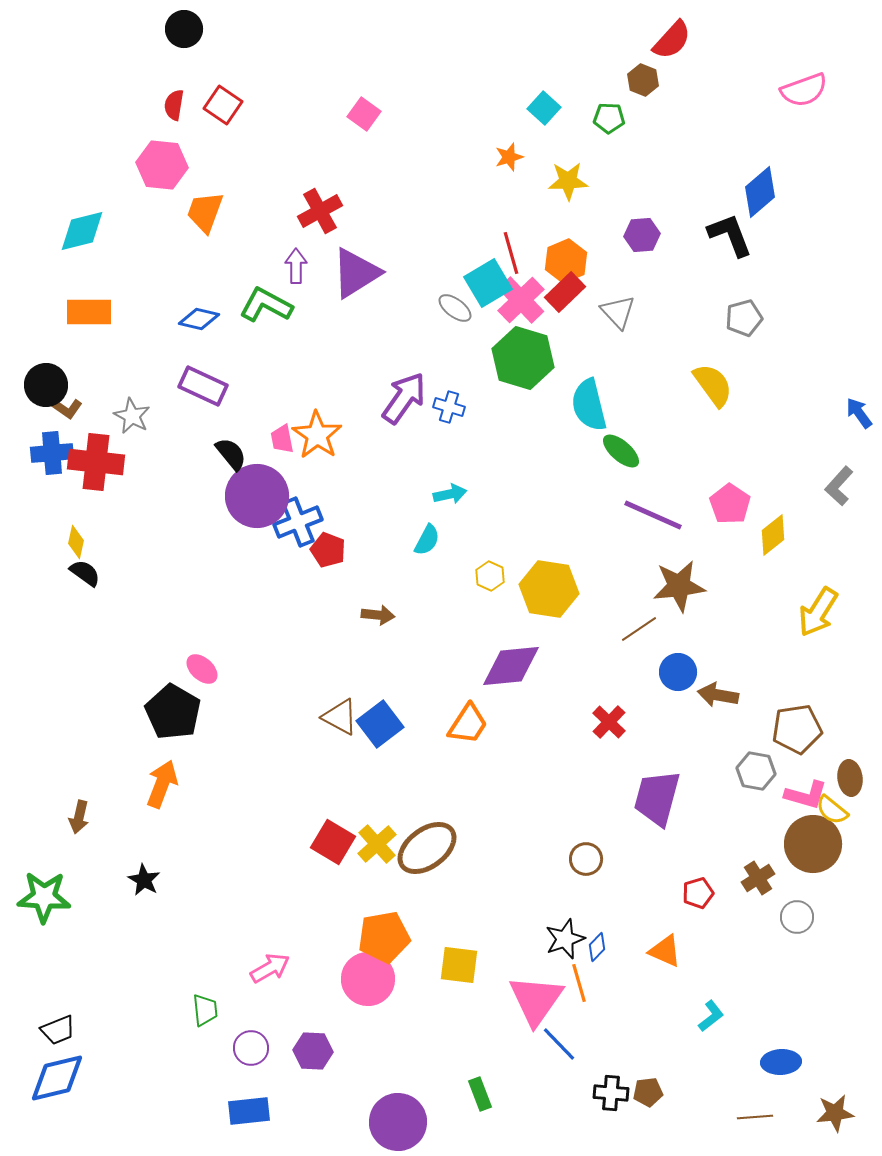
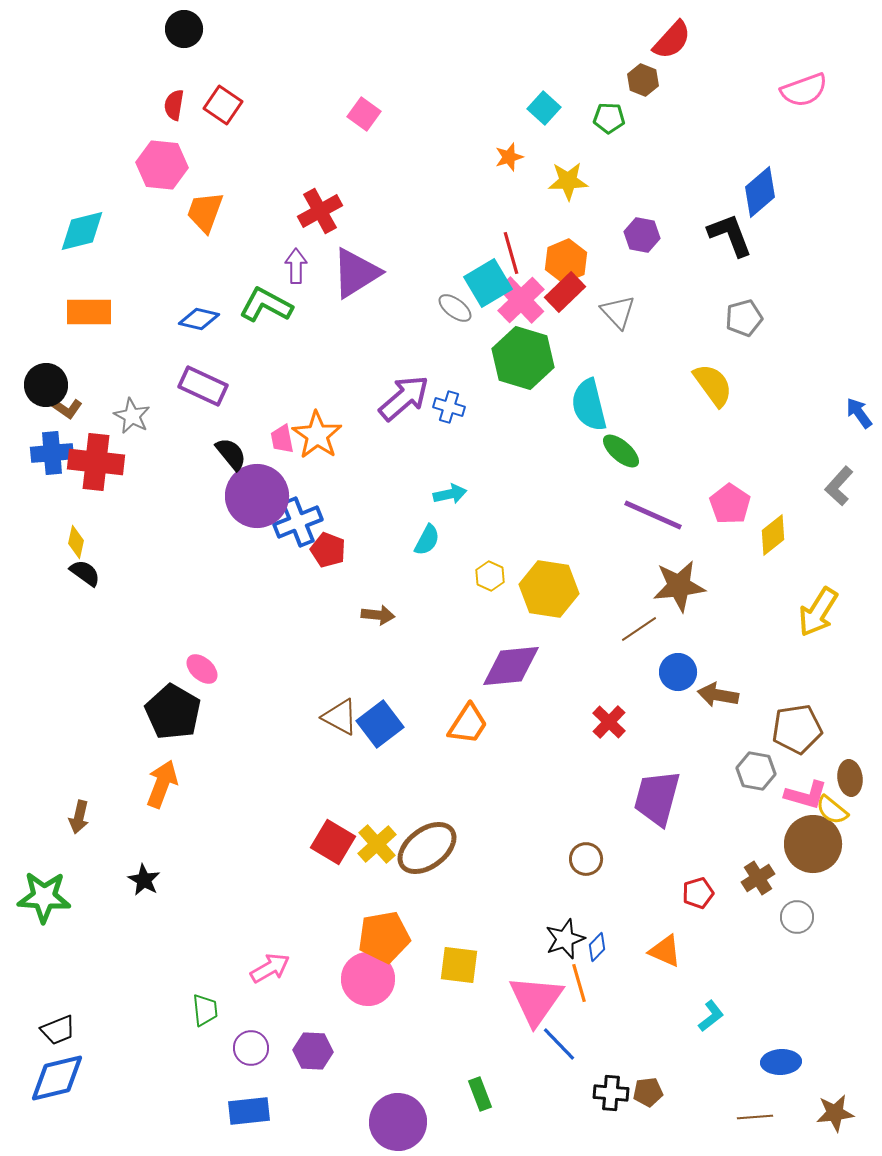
purple hexagon at (642, 235): rotated 16 degrees clockwise
purple arrow at (404, 398): rotated 14 degrees clockwise
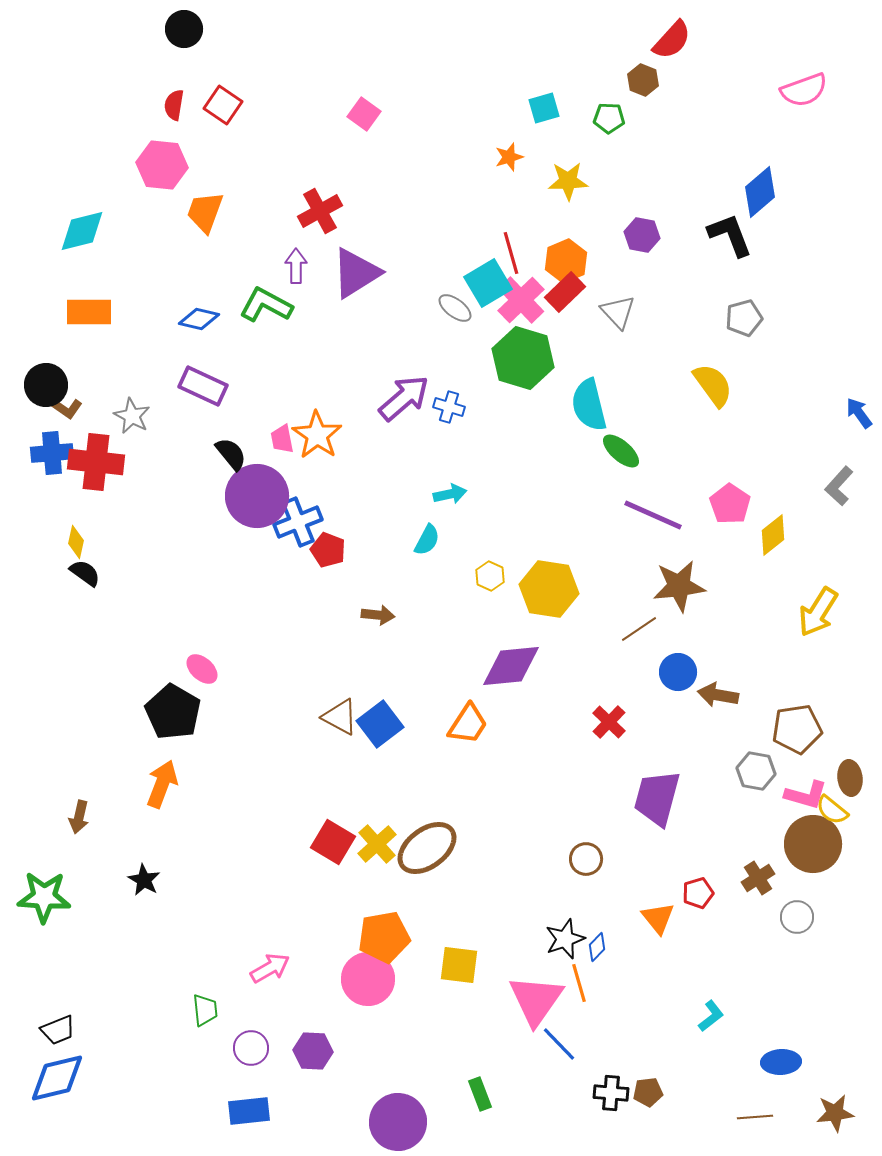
cyan square at (544, 108): rotated 32 degrees clockwise
orange triangle at (665, 951): moved 7 px left, 33 px up; rotated 27 degrees clockwise
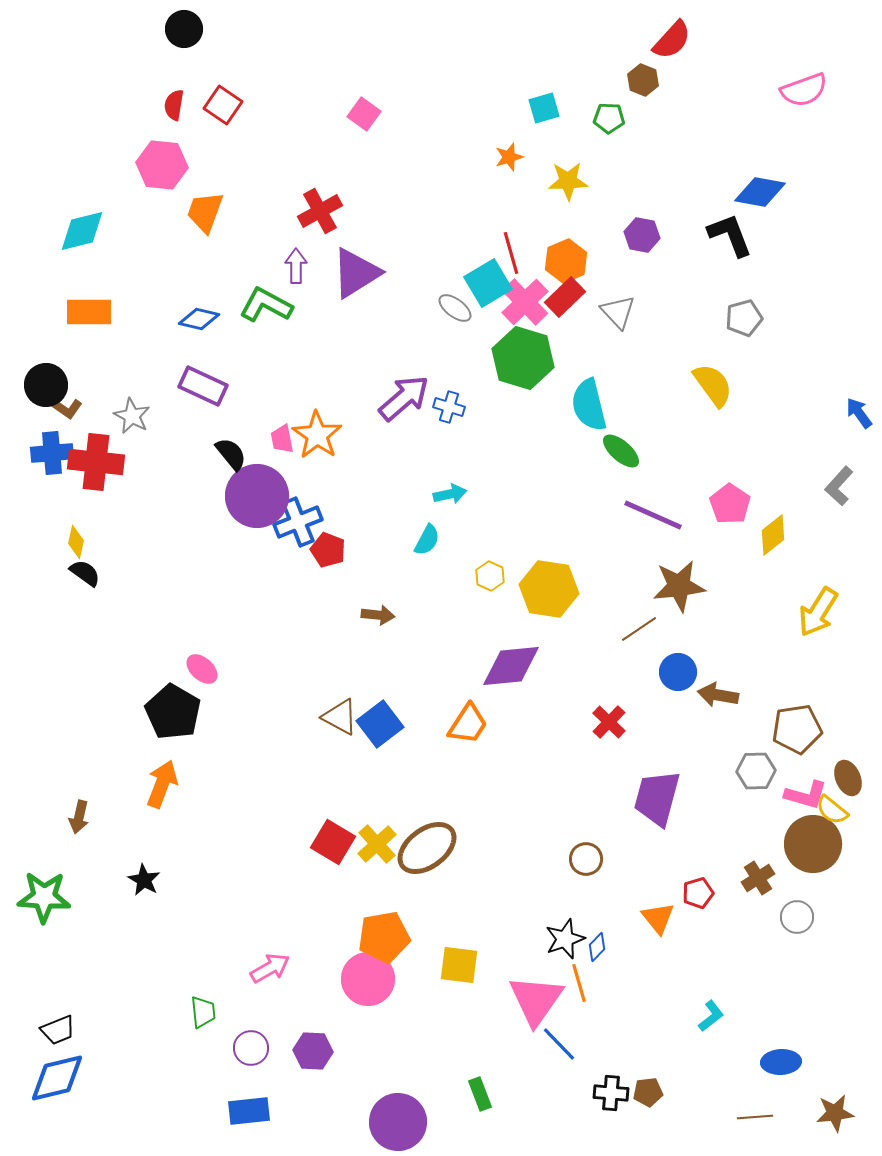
blue diamond at (760, 192): rotated 51 degrees clockwise
red rectangle at (565, 292): moved 5 px down
pink cross at (521, 300): moved 4 px right, 2 px down
gray hexagon at (756, 771): rotated 12 degrees counterclockwise
brown ellipse at (850, 778): moved 2 px left; rotated 16 degrees counterclockwise
green trapezoid at (205, 1010): moved 2 px left, 2 px down
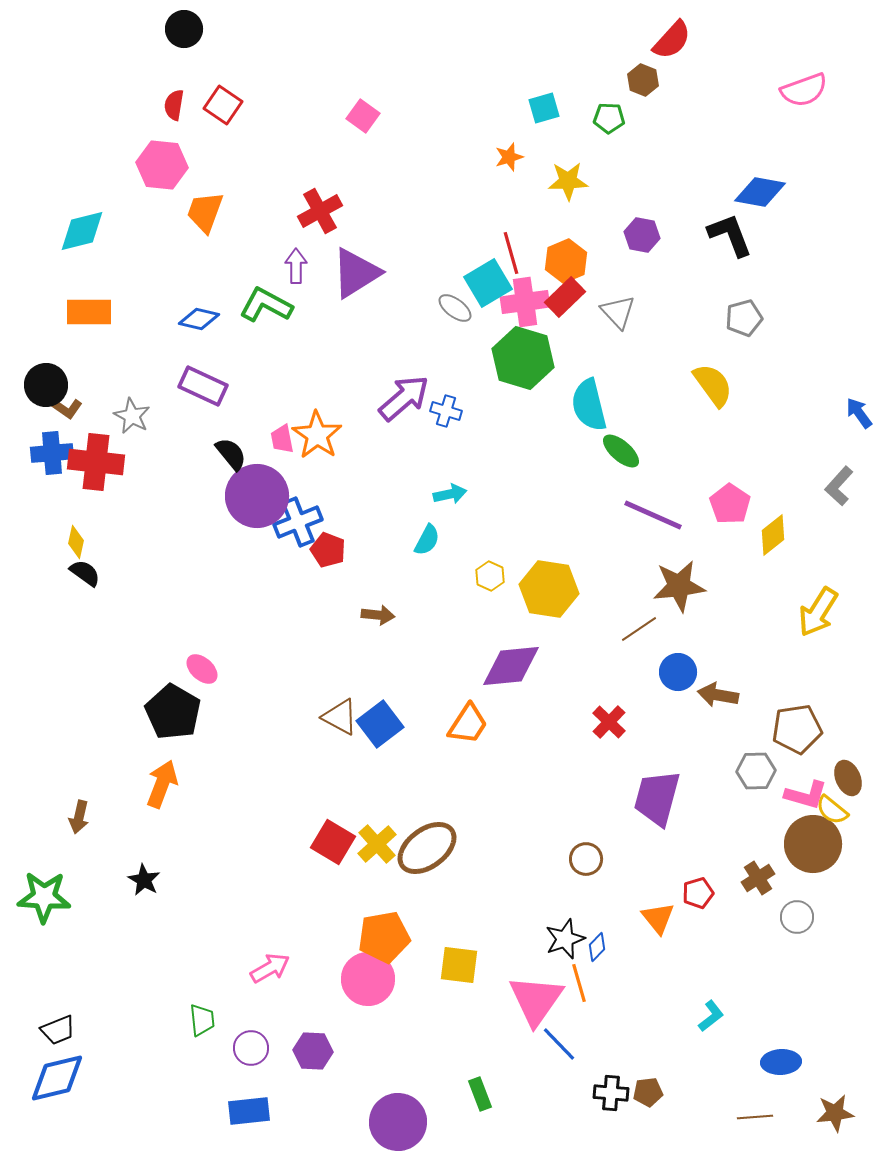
pink square at (364, 114): moved 1 px left, 2 px down
pink cross at (525, 302): rotated 36 degrees clockwise
blue cross at (449, 407): moved 3 px left, 4 px down
green trapezoid at (203, 1012): moved 1 px left, 8 px down
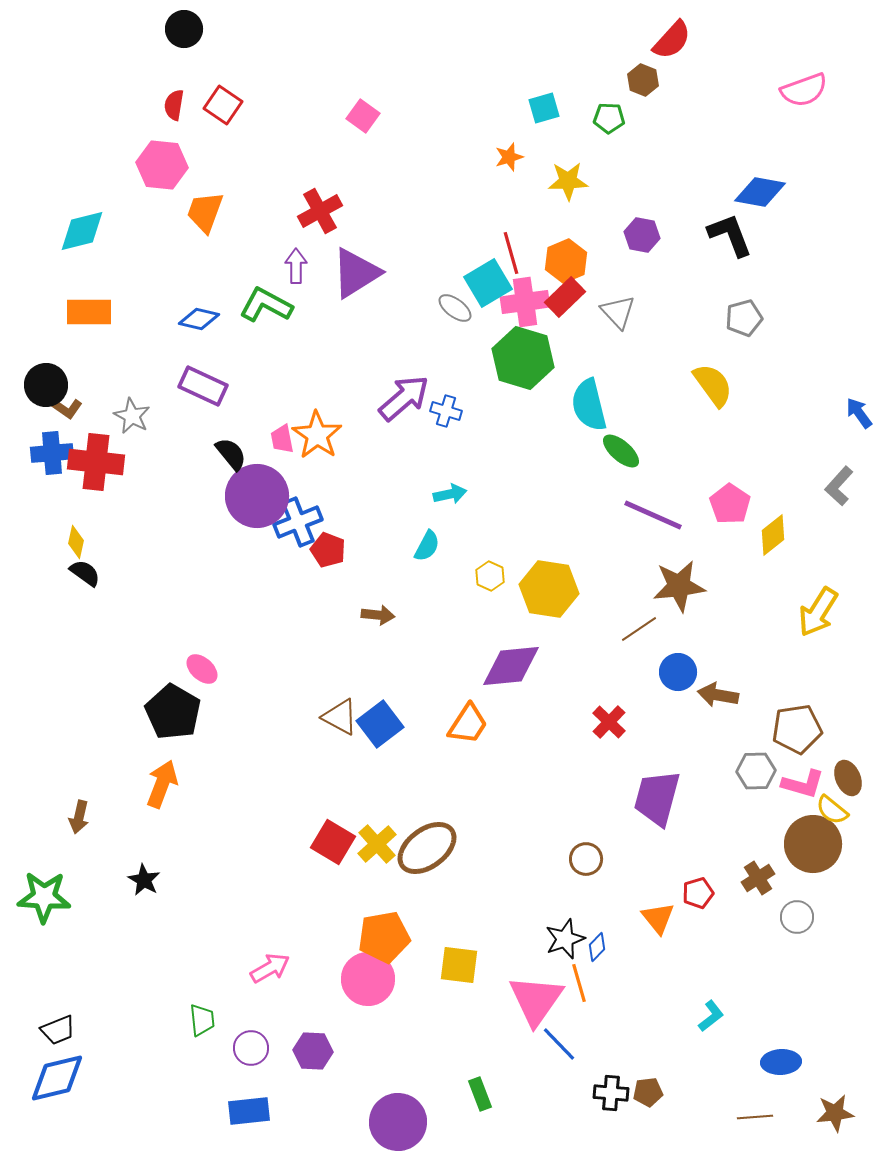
cyan semicircle at (427, 540): moved 6 px down
pink L-shape at (806, 795): moved 3 px left, 11 px up
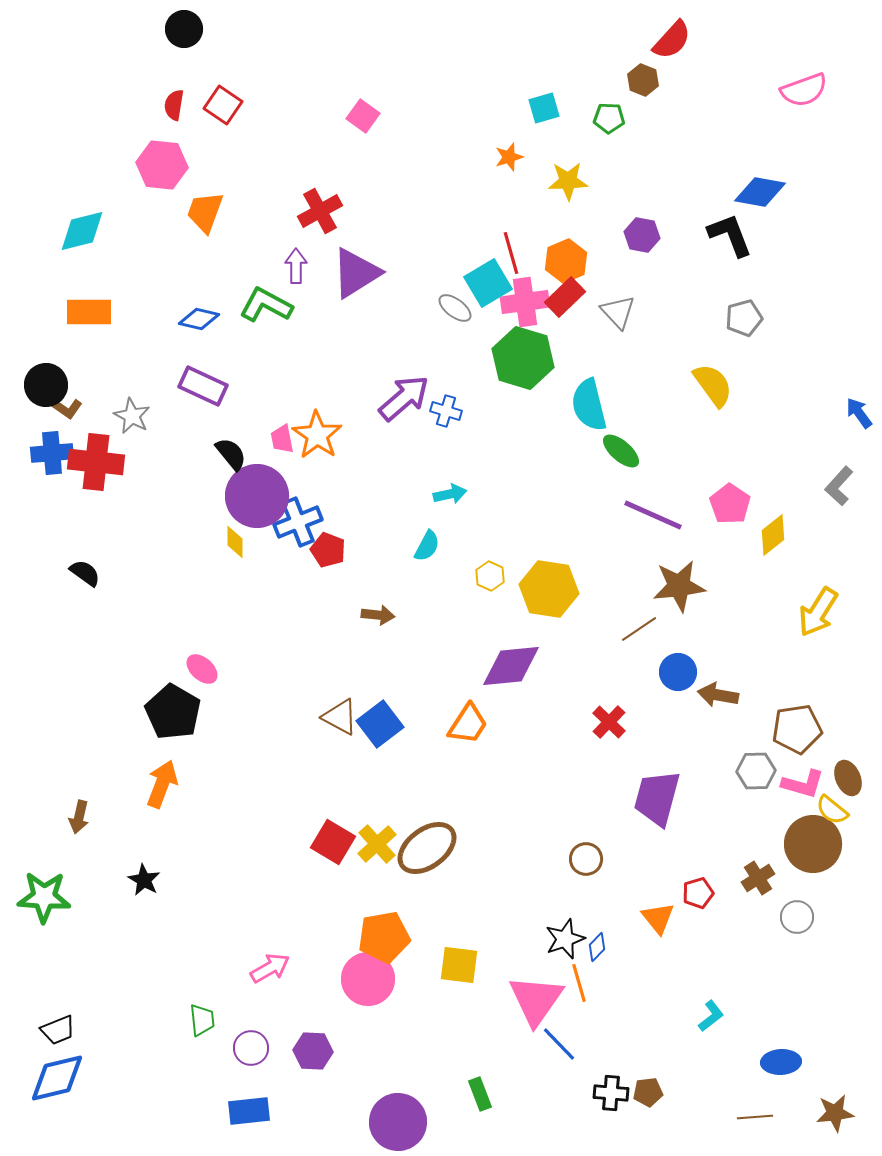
yellow diamond at (76, 542): moved 159 px right; rotated 12 degrees counterclockwise
